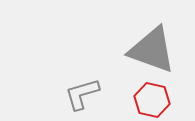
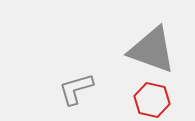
gray L-shape: moved 6 px left, 5 px up
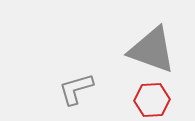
red hexagon: rotated 16 degrees counterclockwise
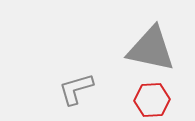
gray triangle: moved 1 px left, 1 px up; rotated 8 degrees counterclockwise
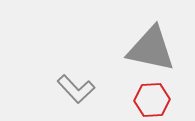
gray L-shape: rotated 117 degrees counterclockwise
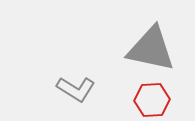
gray L-shape: rotated 15 degrees counterclockwise
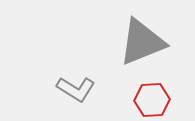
gray triangle: moved 9 px left, 7 px up; rotated 34 degrees counterclockwise
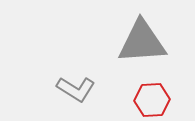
gray triangle: rotated 18 degrees clockwise
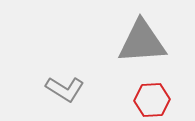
gray L-shape: moved 11 px left
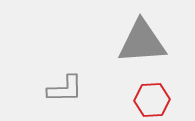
gray L-shape: rotated 33 degrees counterclockwise
